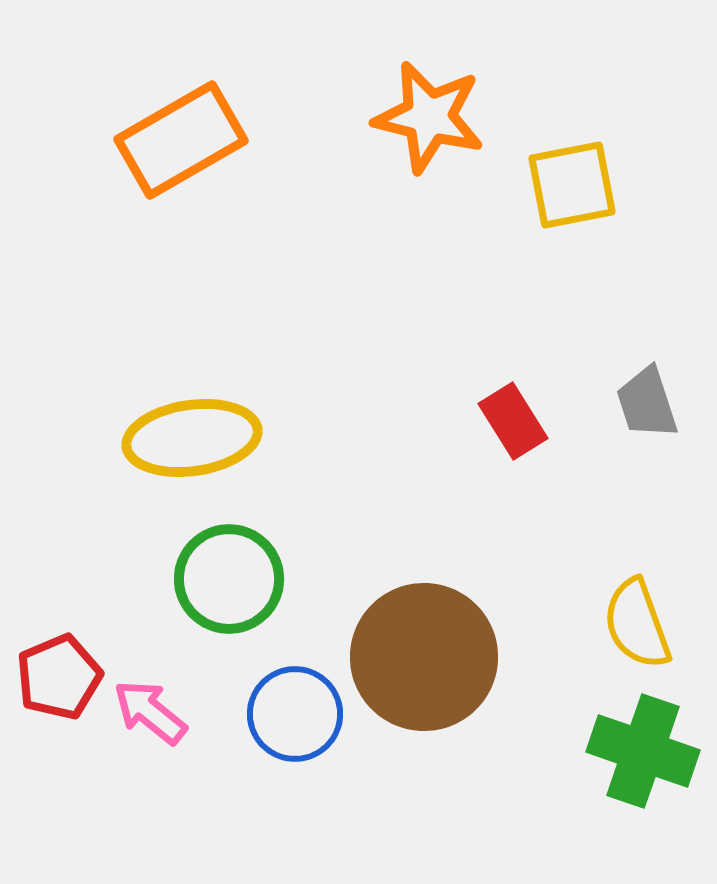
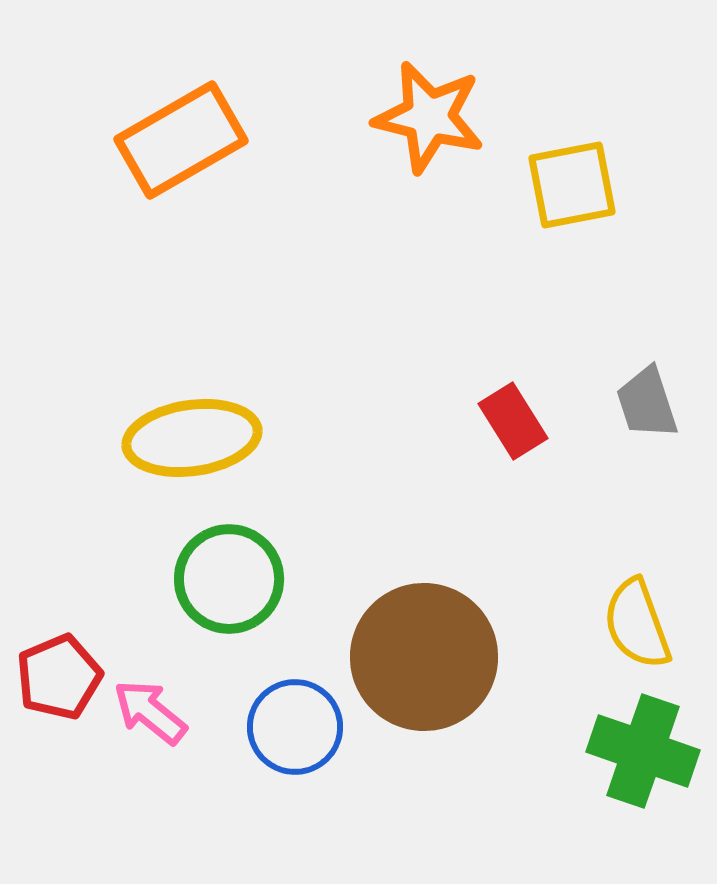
blue circle: moved 13 px down
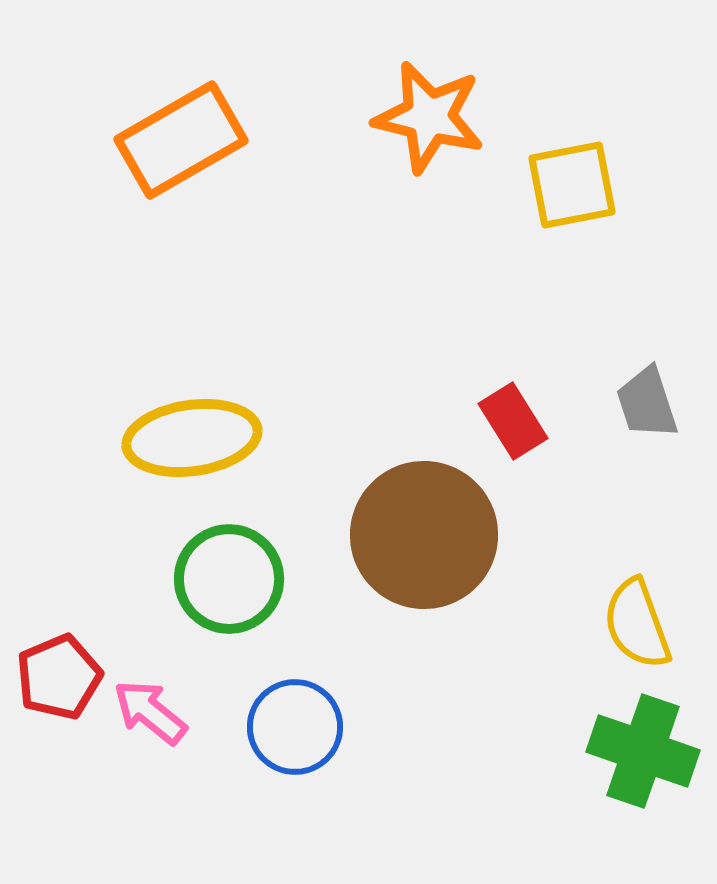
brown circle: moved 122 px up
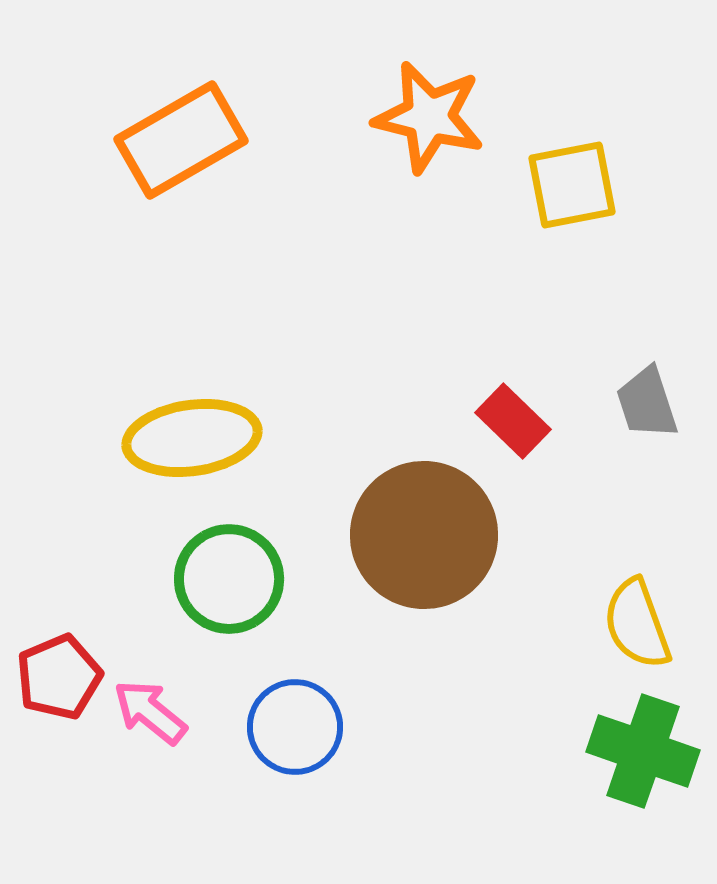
red rectangle: rotated 14 degrees counterclockwise
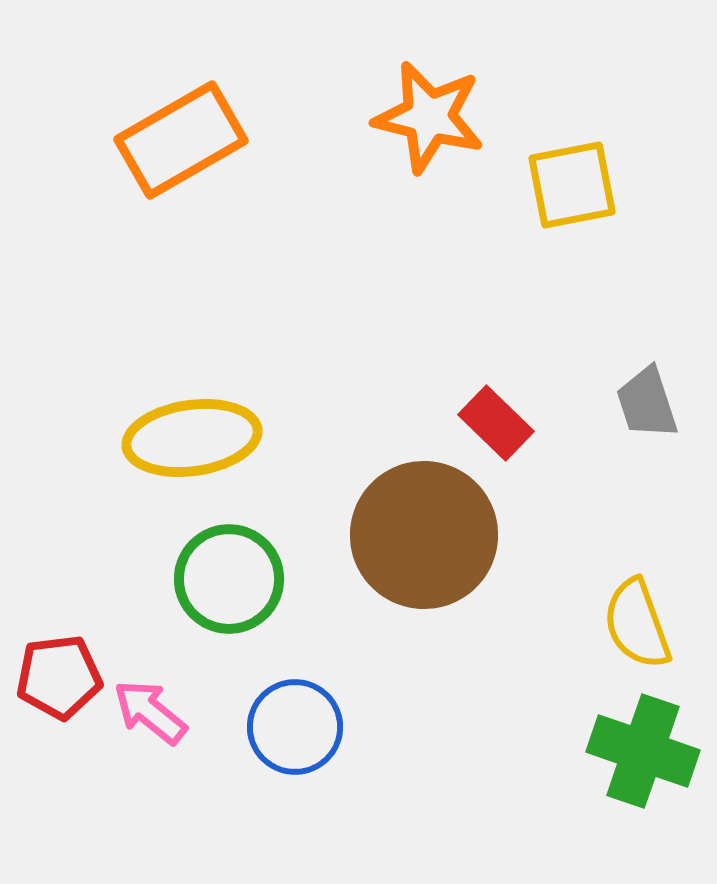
red rectangle: moved 17 px left, 2 px down
red pentagon: rotated 16 degrees clockwise
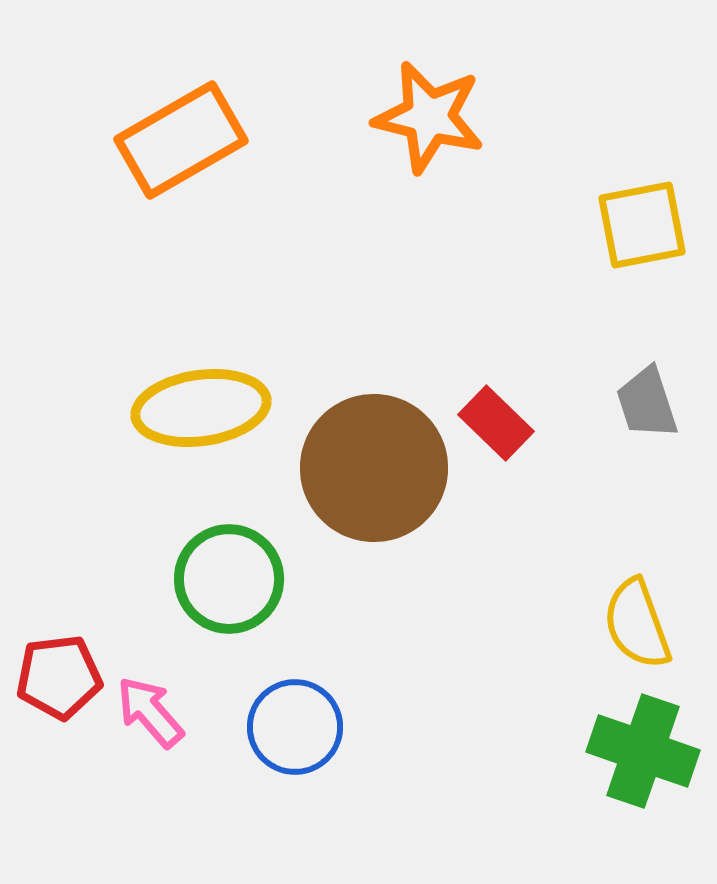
yellow square: moved 70 px right, 40 px down
yellow ellipse: moved 9 px right, 30 px up
brown circle: moved 50 px left, 67 px up
pink arrow: rotated 10 degrees clockwise
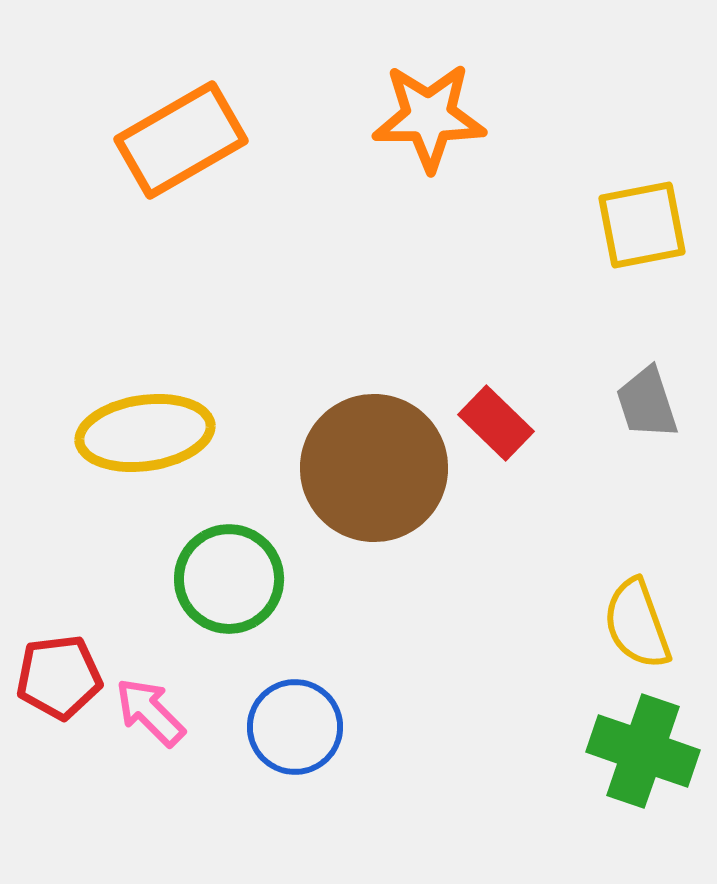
orange star: rotated 14 degrees counterclockwise
yellow ellipse: moved 56 px left, 25 px down
pink arrow: rotated 4 degrees counterclockwise
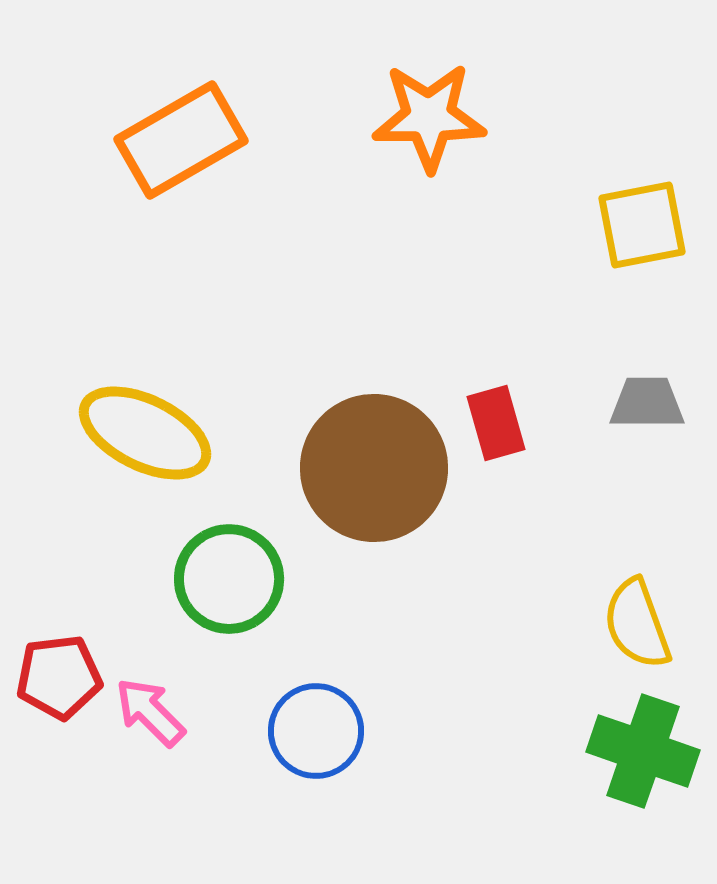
gray trapezoid: rotated 108 degrees clockwise
red rectangle: rotated 30 degrees clockwise
yellow ellipse: rotated 34 degrees clockwise
blue circle: moved 21 px right, 4 px down
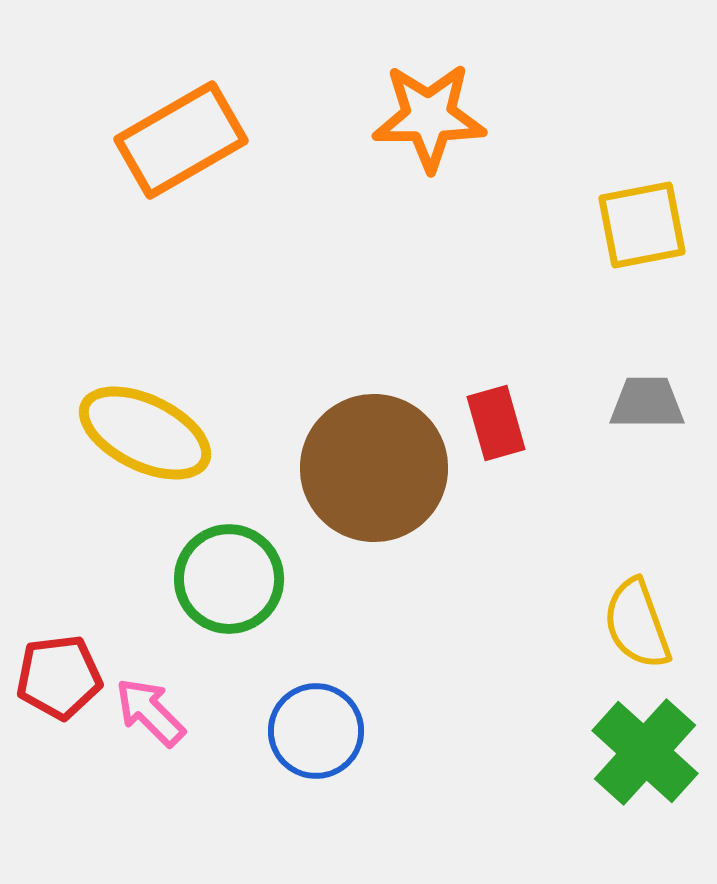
green cross: moved 2 px right, 1 px down; rotated 23 degrees clockwise
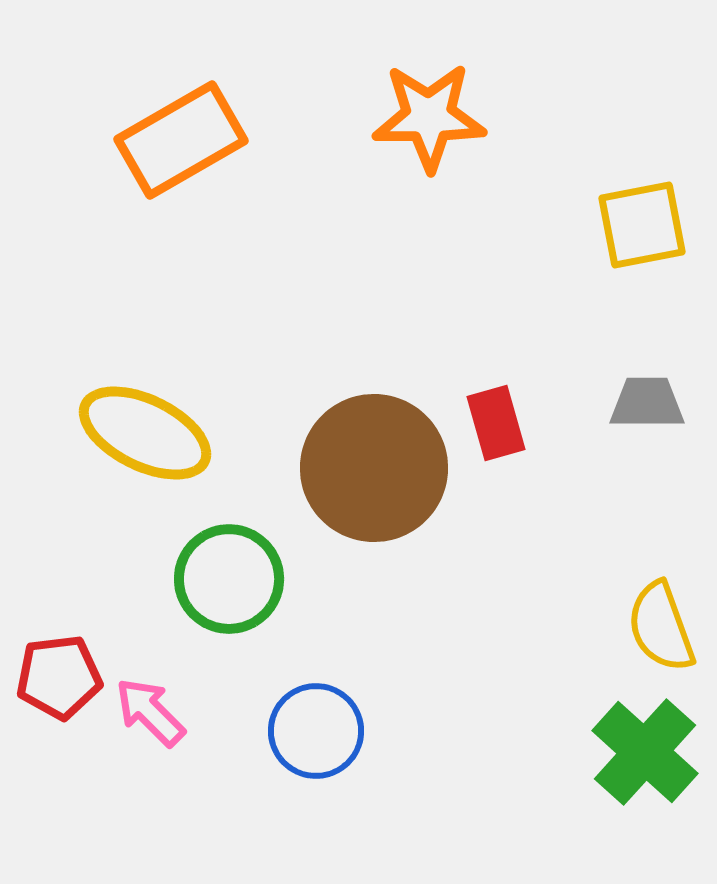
yellow semicircle: moved 24 px right, 3 px down
